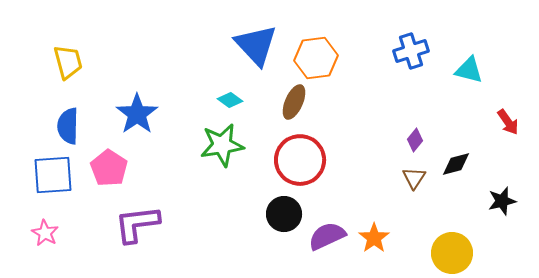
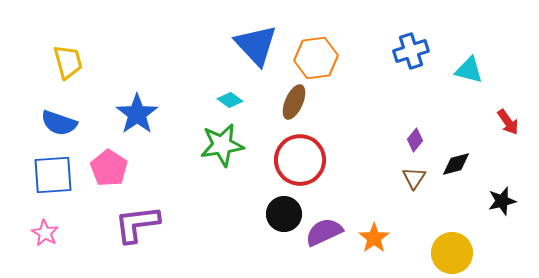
blue semicircle: moved 9 px left, 3 px up; rotated 72 degrees counterclockwise
purple semicircle: moved 3 px left, 4 px up
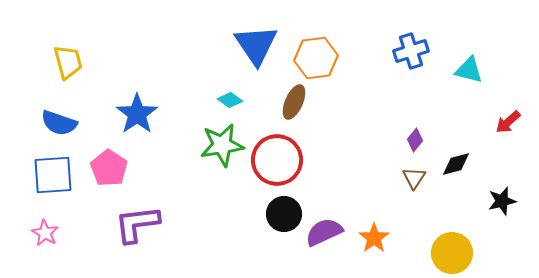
blue triangle: rotated 9 degrees clockwise
red arrow: rotated 84 degrees clockwise
red circle: moved 23 px left
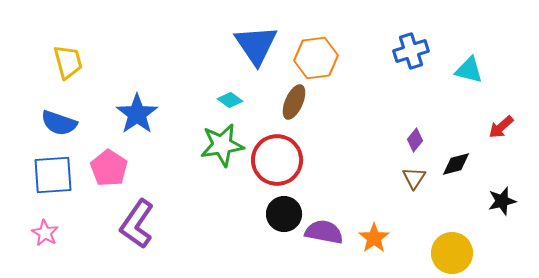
red arrow: moved 7 px left, 5 px down
purple L-shape: rotated 48 degrees counterclockwise
purple semicircle: rotated 36 degrees clockwise
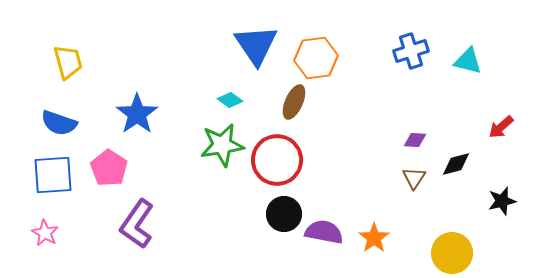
cyan triangle: moved 1 px left, 9 px up
purple diamond: rotated 55 degrees clockwise
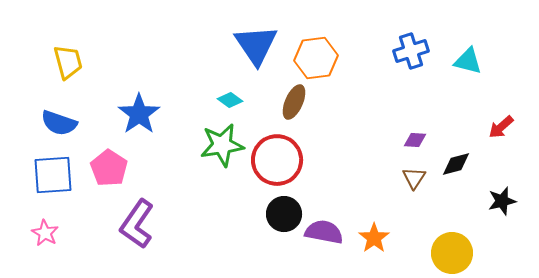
blue star: moved 2 px right
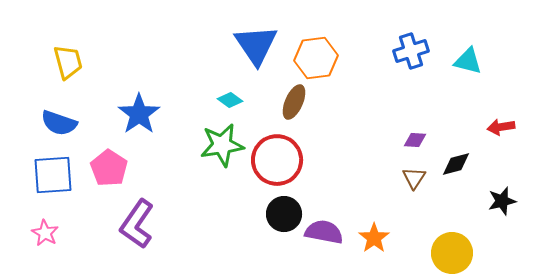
red arrow: rotated 32 degrees clockwise
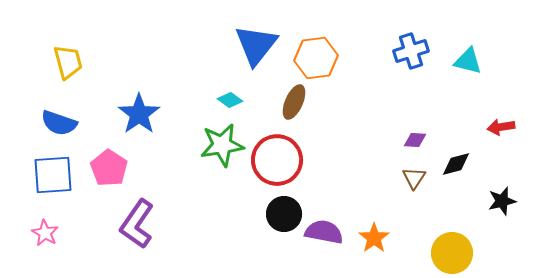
blue triangle: rotated 12 degrees clockwise
